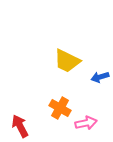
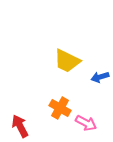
pink arrow: rotated 40 degrees clockwise
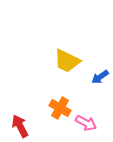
blue arrow: rotated 18 degrees counterclockwise
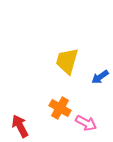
yellow trapezoid: rotated 80 degrees clockwise
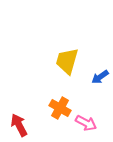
red arrow: moved 1 px left, 1 px up
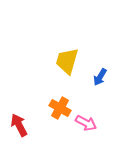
blue arrow: rotated 24 degrees counterclockwise
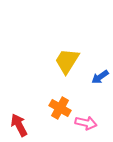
yellow trapezoid: rotated 16 degrees clockwise
blue arrow: rotated 24 degrees clockwise
pink arrow: rotated 15 degrees counterclockwise
